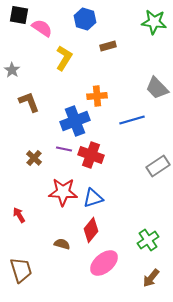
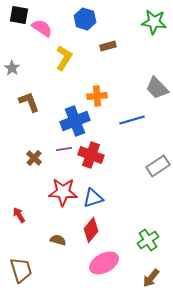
gray star: moved 2 px up
purple line: rotated 21 degrees counterclockwise
brown semicircle: moved 4 px left, 4 px up
pink ellipse: rotated 12 degrees clockwise
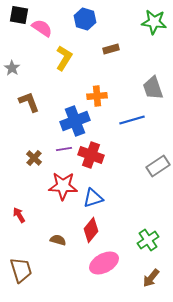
brown rectangle: moved 3 px right, 3 px down
gray trapezoid: moved 4 px left; rotated 25 degrees clockwise
red star: moved 6 px up
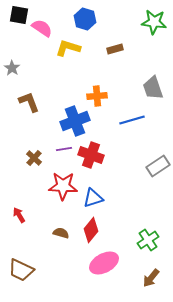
brown rectangle: moved 4 px right
yellow L-shape: moved 4 px right, 10 px up; rotated 105 degrees counterclockwise
brown semicircle: moved 3 px right, 7 px up
brown trapezoid: rotated 132 degrees clockwise
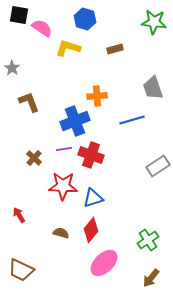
pink ellipse: rotated 16 degrees counterclockwise
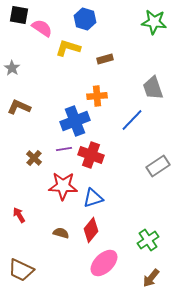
brown rectangle: moved 10 px left, 10 px down
brown L-shape: moved 10 px left, 5 px down; rotated 45 degrees counterclockwise
blue line: rotated 30 degrees counterclockwise
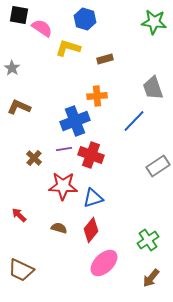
blue line: moved 2 px right, 1 px down
red arrow: rotated 14 degrees counterclockwise
brown semicircle: moved 2 px left, 5 px up
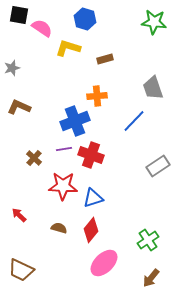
gray star: rotated 21 degrees clockwise
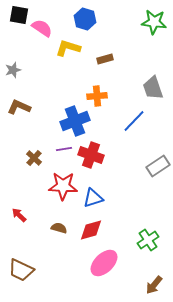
gray star: moved 1 px right, 2 px down
red diamond: rotated 35 degrees clockwise
brown arrow: moved 3 px right, 7 px down
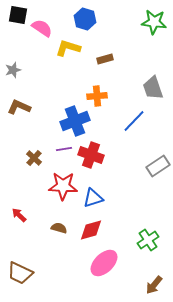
black square: moved 1 px left
brown trapezoid: moved 1 px left, 3 px down
